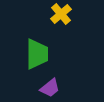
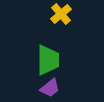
green trapezoid: moved 11 px right, 6 px down
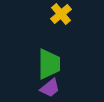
green trapezoid: moved 1 px right, 4 px down
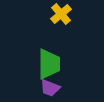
purple trapezoid: rotated 60 degrees clockwise
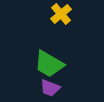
green trapezoid: rotated 120 degrees clockwise
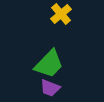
green trapezoid: rotated 76 degrees counterclockwise
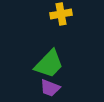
yellow cross: rotated 30 degrees clockwise
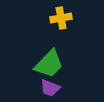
yellow cross: moved 4 px down
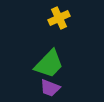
yellow cross: moved 2 px left; rotated 15 degrees counterclockwise
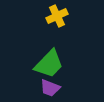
yellow cross: moved 2 px left, 2 px up
